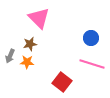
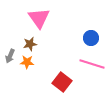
pink triangle: rotated 10 degrees clockwise
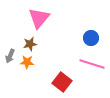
pink triangle: rotated 15 degrees clockwise
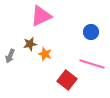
pink triangle: moved 2 px right, 2 px up; rotated 25 degrees clockwise
blue circle: moved 6 px up
orange star: moved 18 px right, 8 px up; rotated 16 degrees clockwise
red square: moved 5 px right, 2 px up
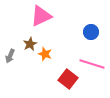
brown star: rotated 16 degrees counterclockwise
red square: moved 1 px right, 1 px up
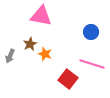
pink triangle: rotated 35 degrees clockwise
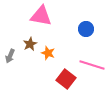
blue circle: moved 5 px left, 3 px up
orange star: moved 3 px right, 1 px up
pink line: moved 1 px down
red square: moved 2 px left
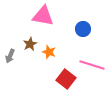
pink triangle: moved 2 px right
blue circle: moved 3 px left
orange star: moved 1 px right, 1 px up
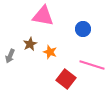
orange star: moved 1 px right
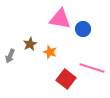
pink triangle: moved 17 px right, 3 px down
pink line: moved 3 px down
